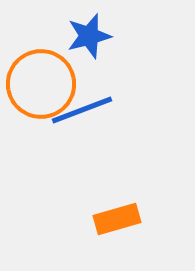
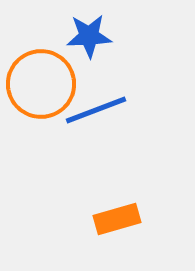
blue star: rotated 12 degrees clockwise
blue line: moved 14 px right
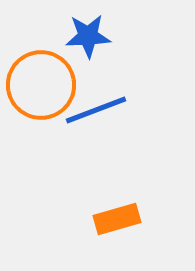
blue star: moved 1 px left
orange circle: moved 1 px down
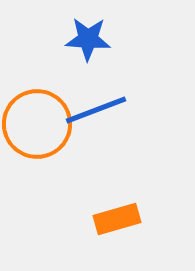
blue star: moved 3 px down; rotated 6 degrees clockwise
orange circle: moved 4 px left, 39 px down
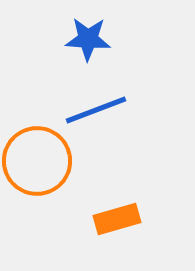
orange circle: moved 37 px down
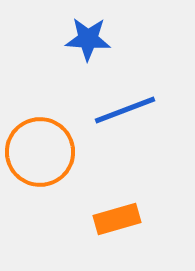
blue line: moved 29 px right
orange circle: moved 3 px right, 9 px up
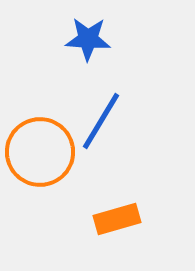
blue line: moved 24 px left, 11 px down; rotated 38 degrees counterclockwise
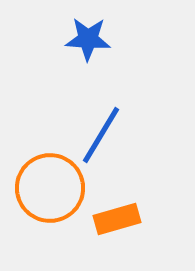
blue line: moved 14 px down
orange circle: moved 10 px right, 36 px down
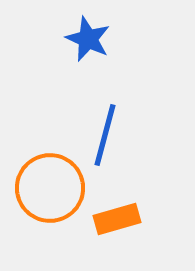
blue star: rotated 21 degrees clockwise
blue line: moved 4 px right; rotated 16 degrees counterclockwise
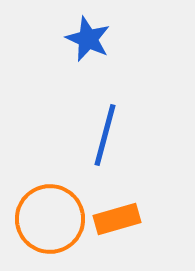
orange circle: moved 31 px down
